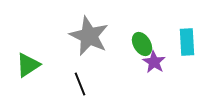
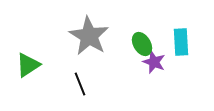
gray star: rotated 6 degrees clockwise
cyan rectangle: moved 6 px left
purple star: rotated 10 degrees counterclockwise
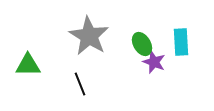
green triangle: rotated 32 degrees clockwise
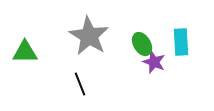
green triangle: moved 3 px left, 13 px up
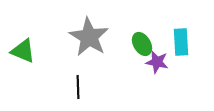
gray star: moved 1 px down
green triangle: moved 2 px left, 1 px up; rotated 24 degrees clockwise
purple star: moved 3 px right; rotated 10 degrees counterclockwise
black line: moved 2 px left, 3 px down; rotated 20 degrees clockwise
